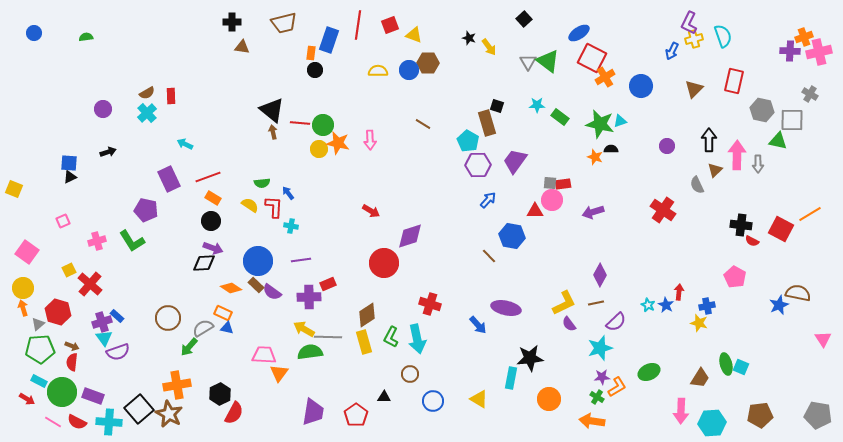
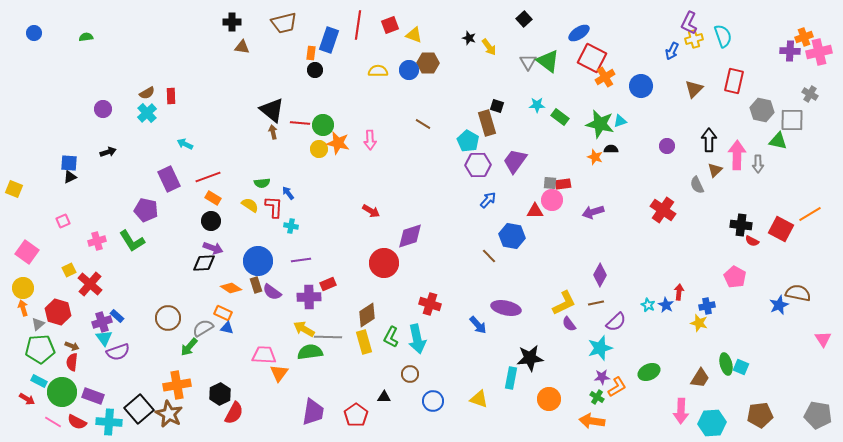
brown rectangle at (256, 285): rotated 28 degrees clockwise
yellow triangle at (479, 399): rotated 12 degrees counterclockwise
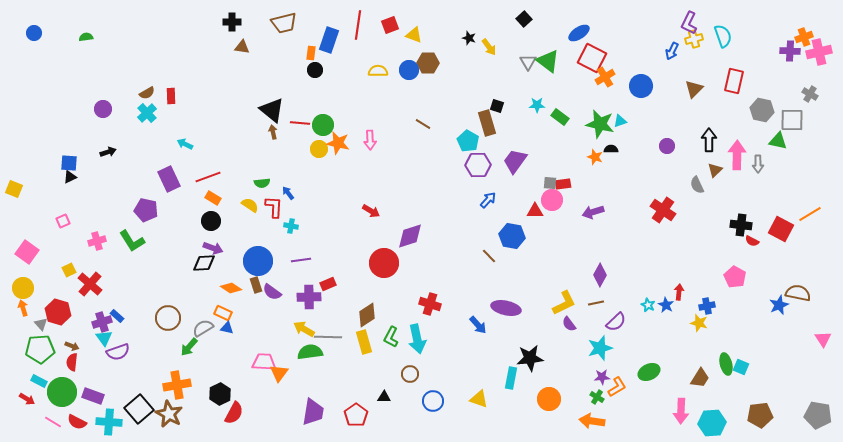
gray triangle at (38, 324): moved 3 px right; rotated 32 degrees counterclockwise
pink trapezoid at (264, 355): moved 7 px down
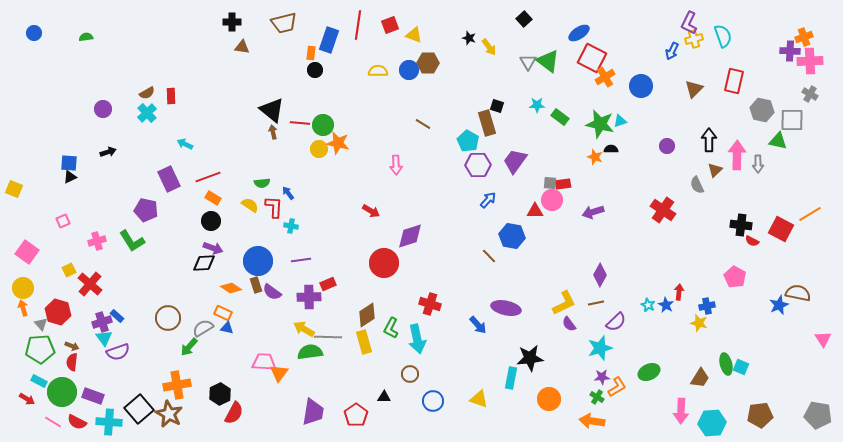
pink cross at (819, 52): moved 9 px left, 9 px down; rotated 10 degrees clockwise
pink arrow at (370, 140): moved 26 px right, 25 px down
green L-shape at (391, 337): moved 9 px up
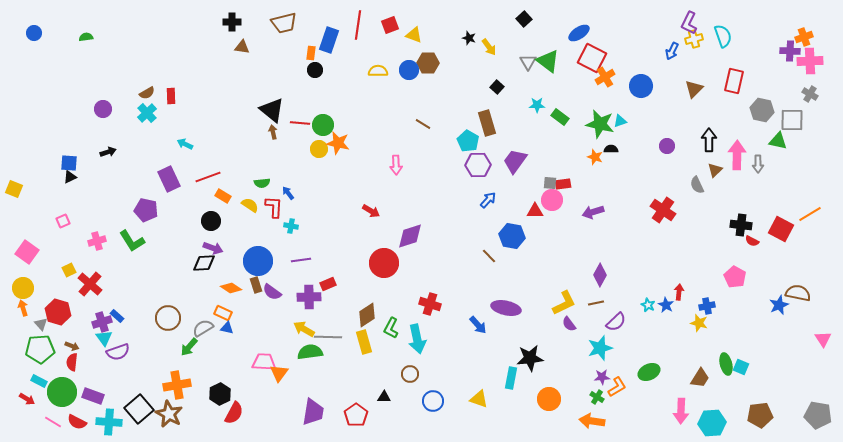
black square at (497, 106): moved 19 px up; rotated 24 degrees clockwise
orange rectangle at (213, 198): moved 10 px right, 2 px up
